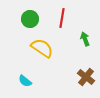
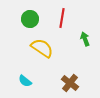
brown cross: moved 16 px left, 6 px down
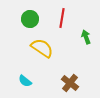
green arrow: moved 1 px right, 2 px up
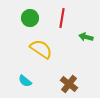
green circle: moved 1 px up
green arrow: rotated 56 degrees counterclockwise
yellow semicircle: moved 1 px left, 1 px down
brown cross: moved 1 px left, 1 px down
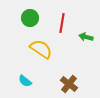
red line: moved 5 px down
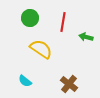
red line: moved 1 px right, 1 px up
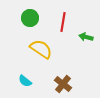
brown cross: moved 6 px left
